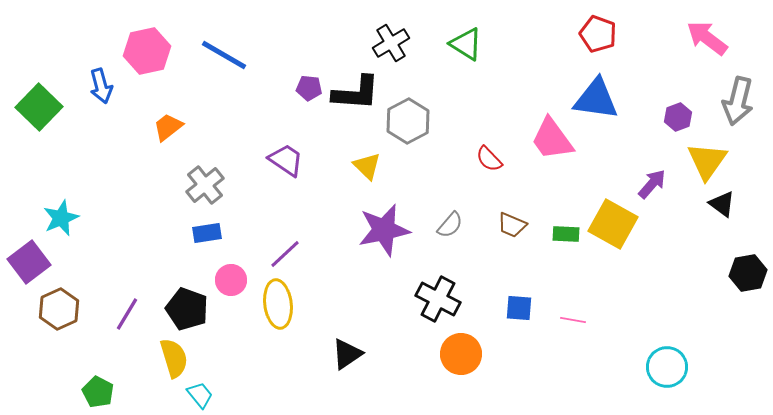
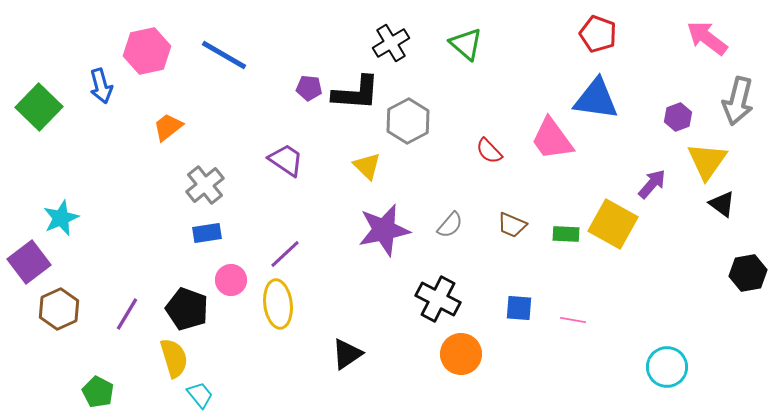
green triangle at (466, 44): rotated 9 degrees clockwise
red semicircle at (489, 159): moved 8 px up
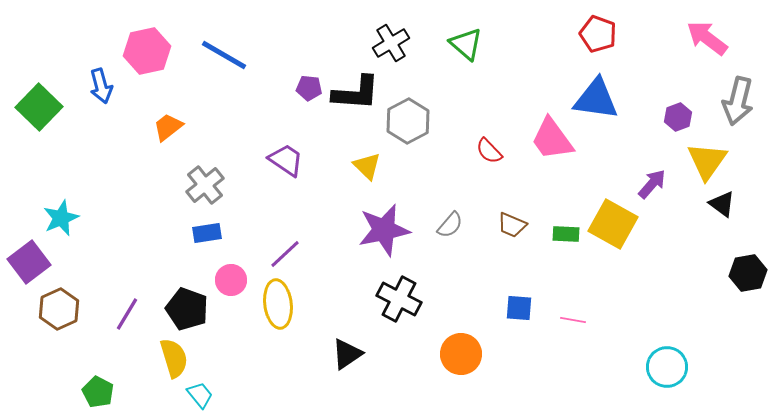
black cross at (438, 299): moved 39 px left
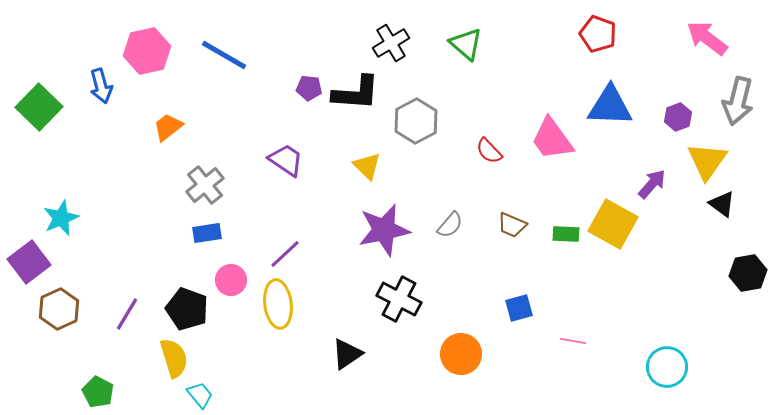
blue triangle at (596, 99): moved 14 px right, 7 px down; rotated 6 degrees counterclockwise
gray hexagon at (408, 121): moved 8 px right
blue square at (519, 308): rotated 20 degrees counterclockwise
pink line at (573, 320): moved 21 px down
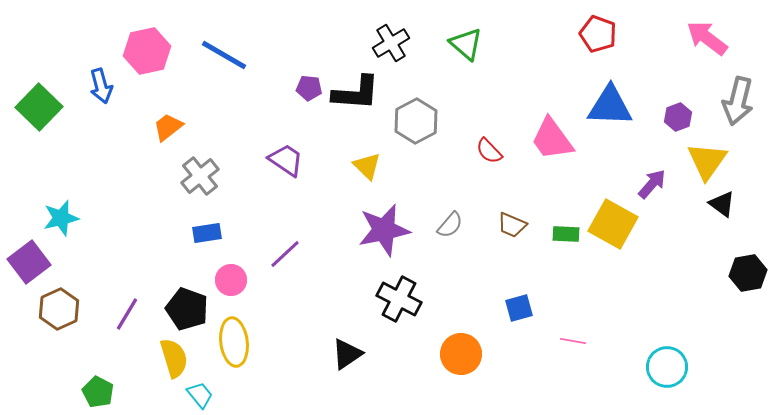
gray cross at (205, 185): moved 5 px left, 9 px up
cyan star at (61, 218): rotated 9 degrees clockwise
yellow ellipse at (278, 304): moved 44 px left, 38 px down
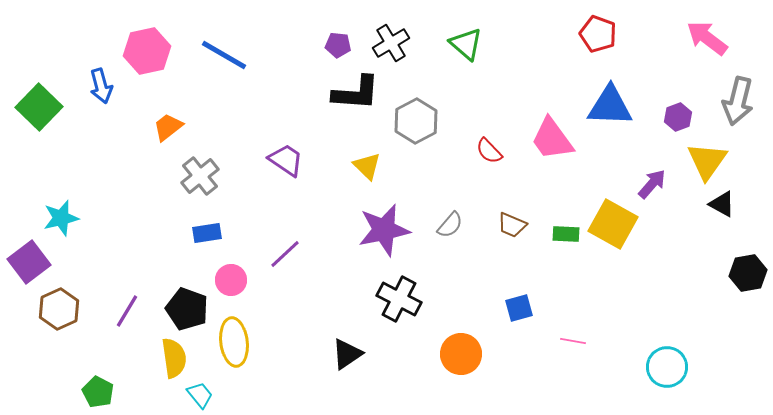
purple pentagon at (309, 88): moved 29 px right, 43 px up
black triangle at (722, 204): rotated 8 degrees counterclockwise
purple line at (127, 314): moved 3 px up
yellow semicircle at (174, 358): rotated 9 degrees clockwise
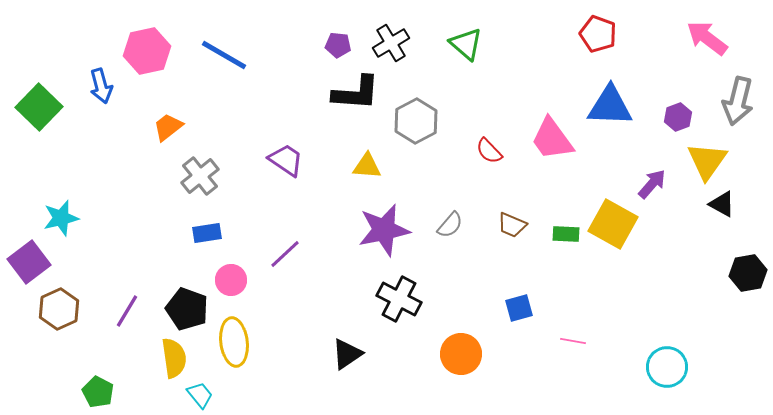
yellow triangle at (367, 166): rotated 40 degrees counterclockwise
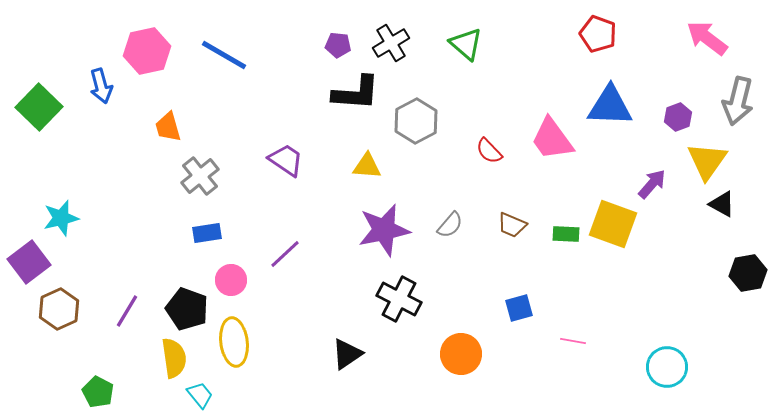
orange trapezoid at (168, 127): rotated 68 degrees counterclockwise
yellow square at (613, 224): rotated 9 degrees counterclockwise
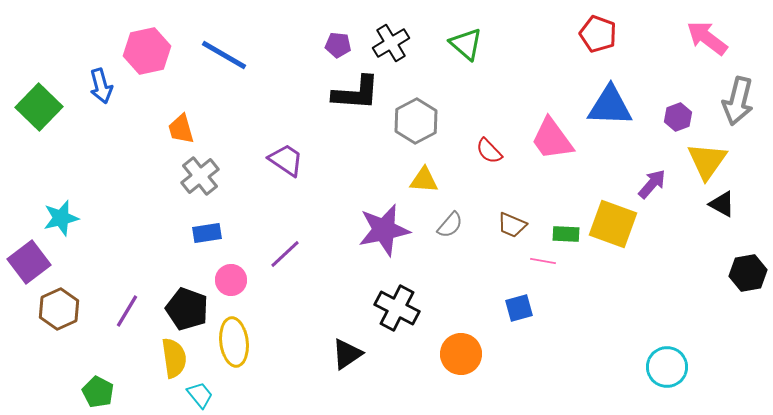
orange trapezoid at (168, 127): moved 13 px right, 2 px down
yellow triangle at (367, 166): moved 57 px right, 14 px down
black cross at (399, 299): moved 2 px left, 9 px down
pink line at (573, 341): moved 30 px left, 80 px up
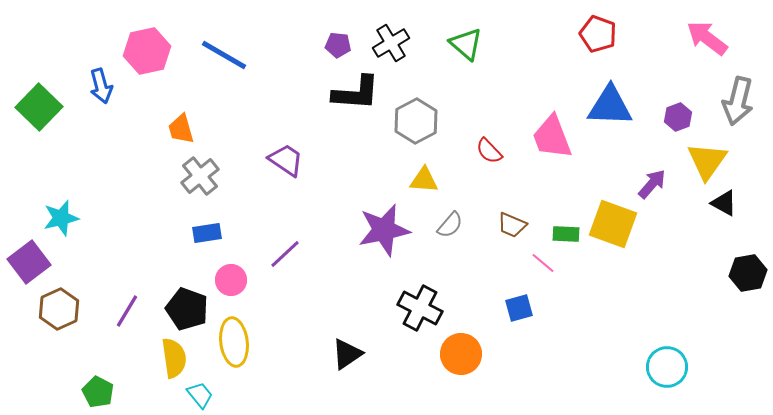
pink trapezoid at (552, 139): moved 2 px up; rotated 15 degrees clockwise
black triangle at (722, 204): moved 2 px right, 1 px up
pink line at (543, 261): moved 2 px down; rotated 30 degrees clockwise
black cross at (397, 308): moved 23 px right
